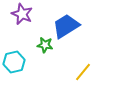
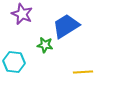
cyan hexagon: rotated 20 degrees clockwise
yellow line: rotated 48 degrees clockwise
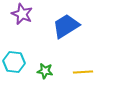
green star: moved 26 px down
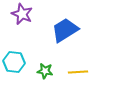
blue trapezoid: moved 1 px left, 4 px down
yellow line: moved 5 px left
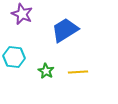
cyan hexagon: moved 5 px up
green star: moved 1 px right; rotated 21 degrees clockwise
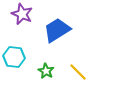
blue trapezoid: moved 8 px left
yellow line: rotated 48 degrees clockwise
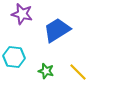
purple star: rotated 10 degrees counterclockwise
green star: rotated 14 degrees counterclockwise
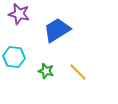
purple star: moved 3 px left
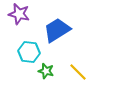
cyan hexagon: moved 15 px right, 5 px up
